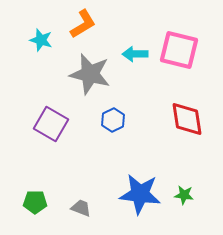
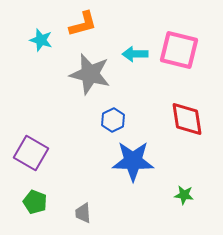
orange L-shape: rotated 16 degrees clockwise
purple square: moved 20 px left, 29 px down
blue star: moved 7 px left, 33 px up; rotated 6 degrees counterclockwise
green pentagon: rotated 20 degrees clockwise
gray trapezoid: moved 2 px right, 5 px down; rotated 115 degrees counterclockwise
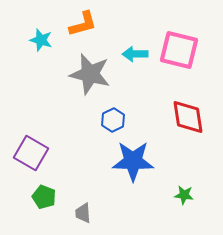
red diamond: moved 1 px right, 2 px up
green pentagon: moved 9 px right, 5 px up
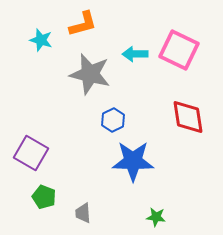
pink square: rotated 12 degrees clockwise
green star: moved 28 px left, 22 px down
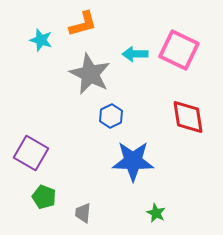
gray star: rotated 12 degrees clockwise
blue hexagon: moved 2 px left, 4 px up
gray trapezoid: rotated 10 degrees clockwise
green star: moved 4 px up; rotated 18 degrees clockwise
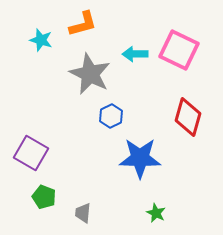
red diamond: rotated 24 degrees clockwise
blue star: moved 7 px right, 3 px up
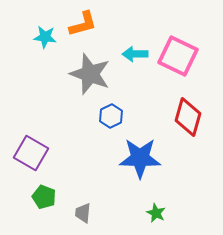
cyan star: moved 4 px right, 3 px up; rotated 10 degrees counterclockwise
pink square: moved 1 px left, 6 px down
gray star: rotated 6 degrees counterclockwise
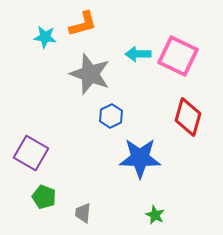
cyan arrow: moved 3 px right
green star: moved 1 px left, 2 px down
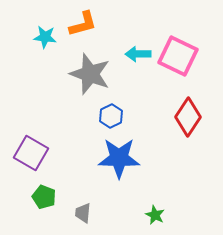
red diamond: rotated 18 degrees clockwise
blue star: moved 21 px left
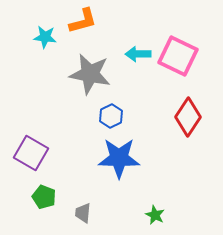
orange L-shape: moved 3 px up
gray star: rotated 9 degrees counterclockwise
